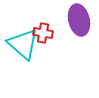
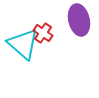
red cross: rotated 24 degrees clockwise
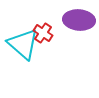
purple ellipse: rotated 72 degrees counterclockwise
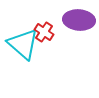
red cross: moved 1 px right, 1 px up
